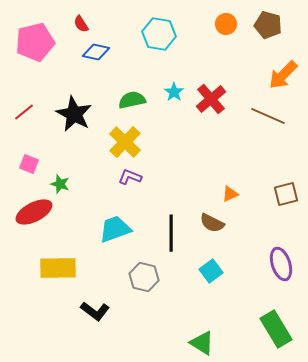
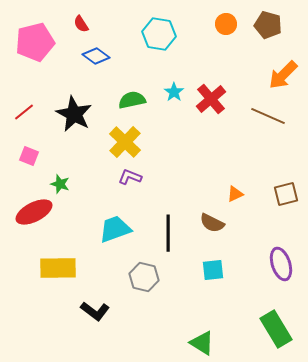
blue diamond: moved 4 px down; rotated 24 degrees clockwise
pink square: moved 8 px up
orange triangle: moved 5 px right
black line: moved 3 px left
cyan square: moved 2 px right, 1 px up; rotated 30 degrees clockwise
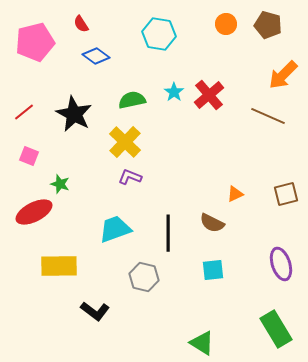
red cross: moved 2 px left, 4 px up
yellow rectangle: moved 1 px right, 2 px up
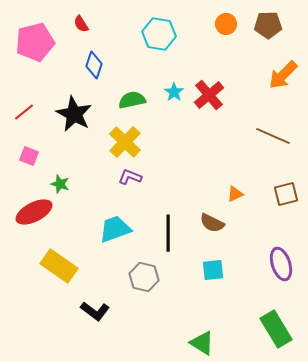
brown pentagon: rotated 16 degrees counterclockwise
blue diamond: moved 2 px left, 9 px down; rotated 72 degrees clockwise
brown line: moved 5 px right, 20 px down
yellow rectangle: rotated 36 degrees clockwise
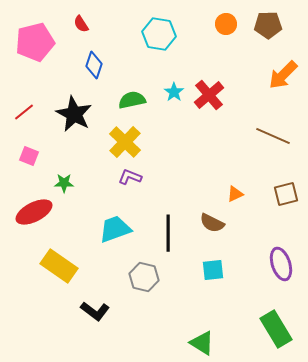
green star: moved 4 px right, 1 px up; rotated 18 degrees counterclockwise
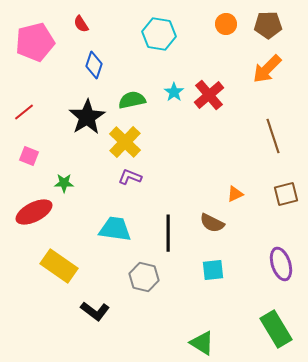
orange arrow: moved 16 px left, 6 px up
black star: moved 13 px right, 3 px down; rotated 12 degrees clockwise
brown line: rotated 48 degrees clockwise
cyan trapezoid: rotated 28 degrees clockwise
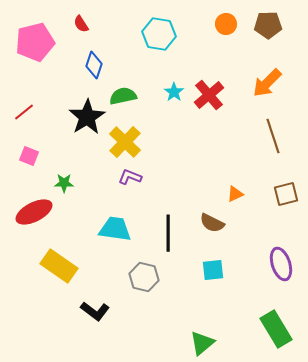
orange arrow: moved 14 px down
green semicircle: moved 9 px left, 4 px up
green triangle: rotated 48 degrees clockwise
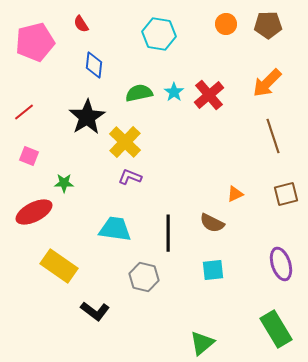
blue diamond: rotated 12 degrees counterclockwise
green semicircle: moved 16 px right, 3 px up
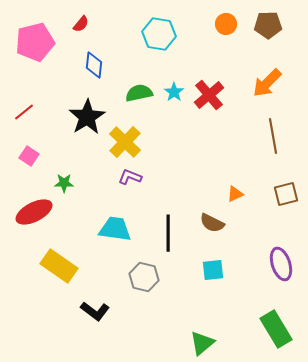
red semicircle: rotated 108 degrees counterclockwise
brown line: rotated 8 degrees clockwise
pink square: rotated 12 degrees clockwise
